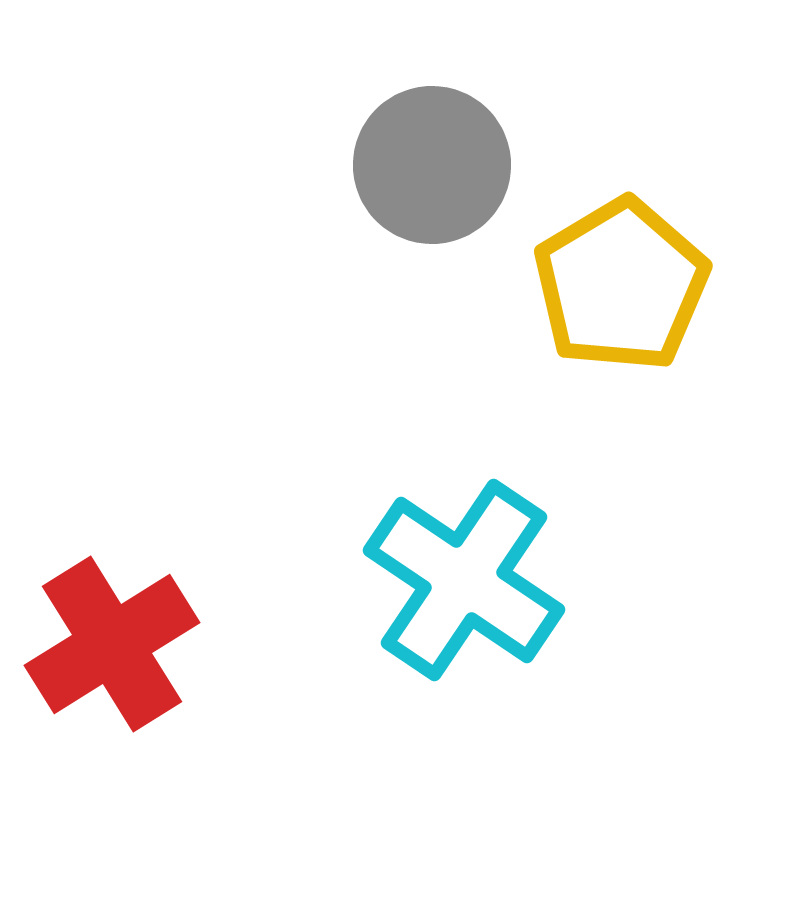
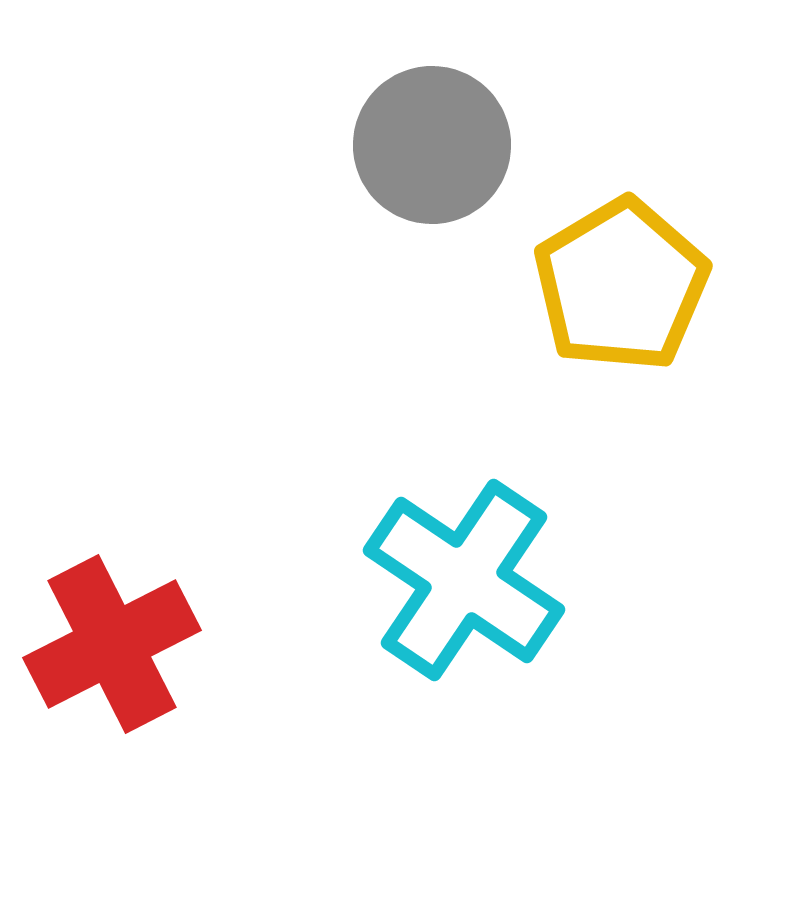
gray circle: moved 20 px up
red cross: rotated 5 degrees clockwise
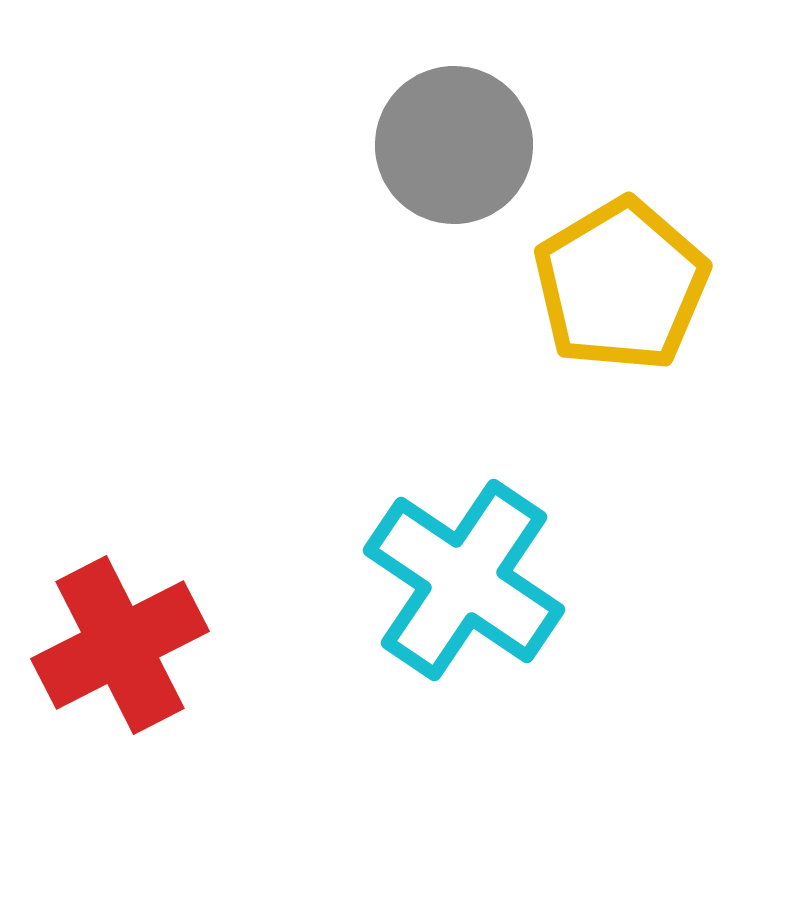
gray circle: moved 22 px right
red cross: moved 8 px right, 1 px down
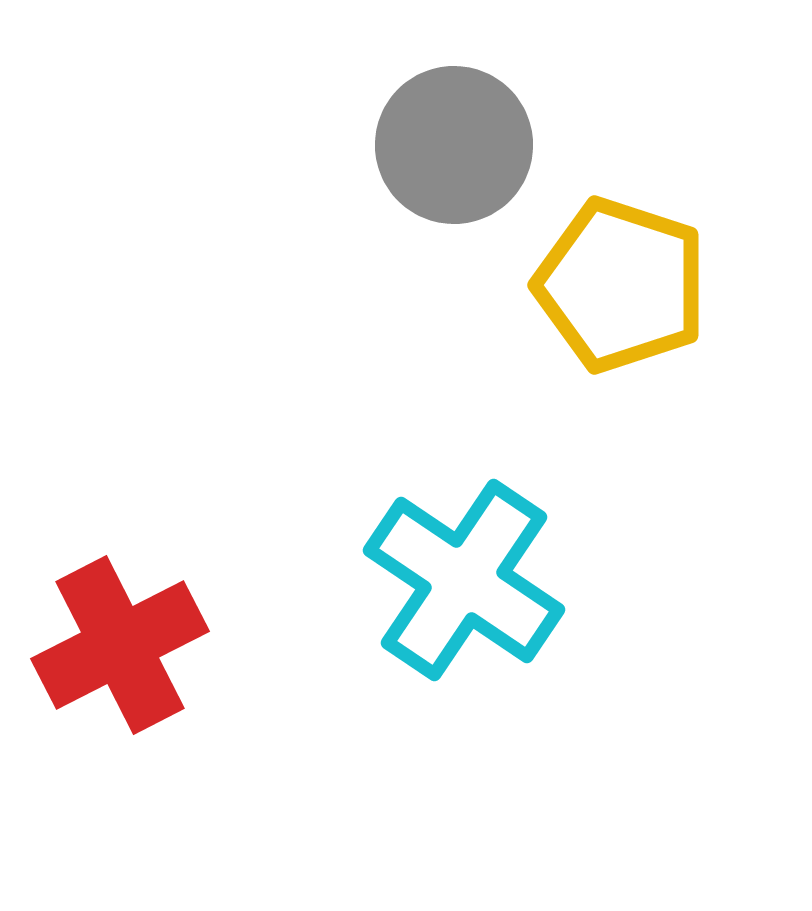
yellow pentagon: rotated 23 degrees counterclockwise
